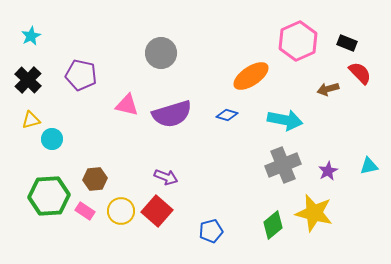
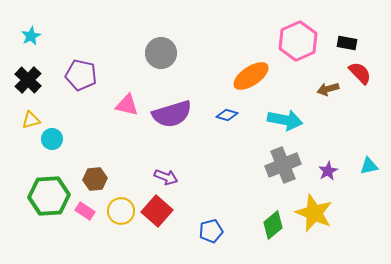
black rectangle: rotated 12 degrees counterclockwise
yellow star: rotated 9 degrees clockwise
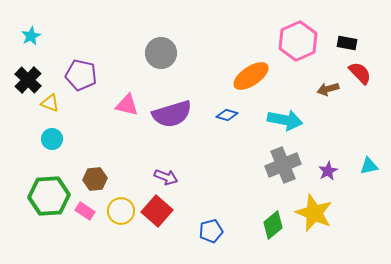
yellow triangle: moved 19 px right, 17 px up; rotated 36 degrees clockwise
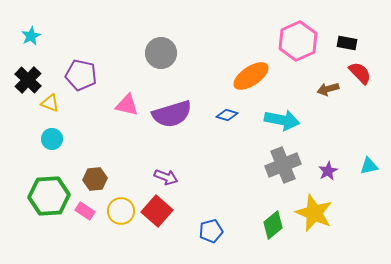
cyan arrow: moved 3 px left
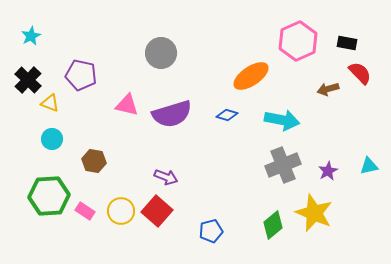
brown hexagon: moved 1 px left, 18 px up; rotated 15 degrees clockwise
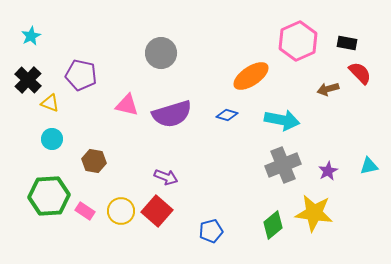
yellow star: rotated 15 degrees counterclockwise
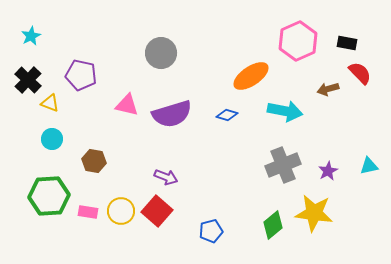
cyan arrow: moved 3 px right, 9 px up
pink rectangle: moved 3 px right, 1 px down; rotated 24 degrees counterclockwise
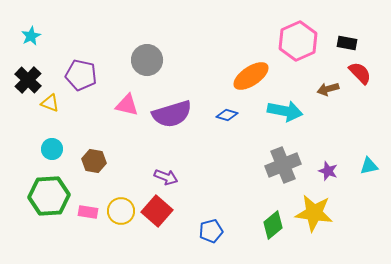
gray circle: moved 14 px left, 7 px down
cyan circle: moved 10 px down
purple star: rotated 24 degrees counterclockwise
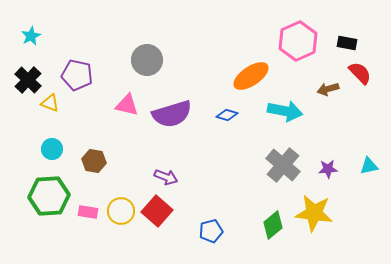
purple pentagon: moved 4 px left
gray cross: rotated 28 degrees counterclockwise
purple star: moved 2 px up; rotated 24 degrees counterclockwise
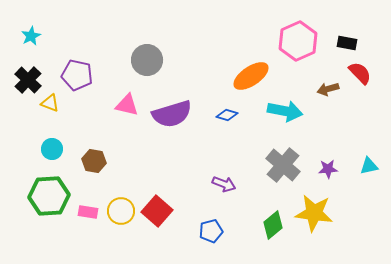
purple arrow: moved 58 px right, 7 px down
